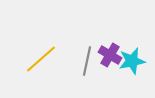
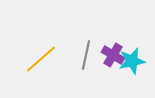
purple cross: moved 3 px right
gray line: moved 1 px left, 6 px up
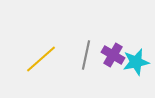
cyan star: moved 4 px right, 1 px down
